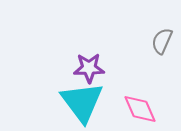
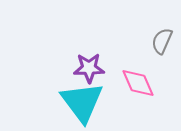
pink diamond: moved 2 px left, 26 px up
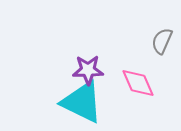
purple star: moved 1 px left, 2 px down
cyan triangle: rotated 27 degrees counterclockwise
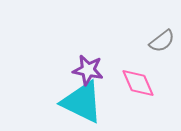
gray semicircle: rotated 152 degrees counterclockwise
purple star: rotated 12 degrees clockwise
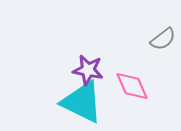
gray semicircle: moved 1 px right, 2 px up
pink diamond: moved 6 px left, 3 px down
